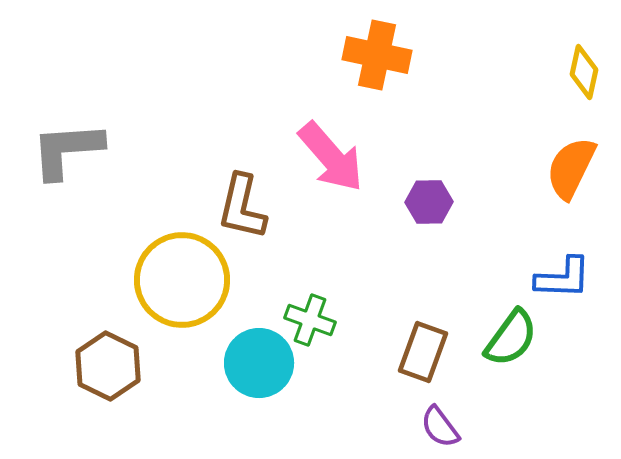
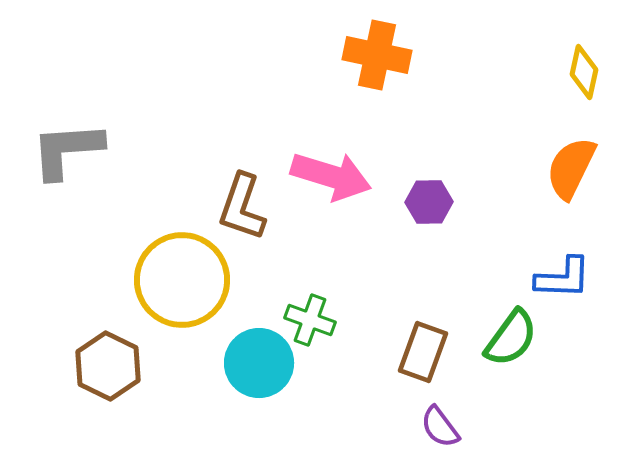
pink arrow: moved 19 px down; rotated 32 degrees counterclockwise
brown L-shape: rotated 6 degrees clockwise
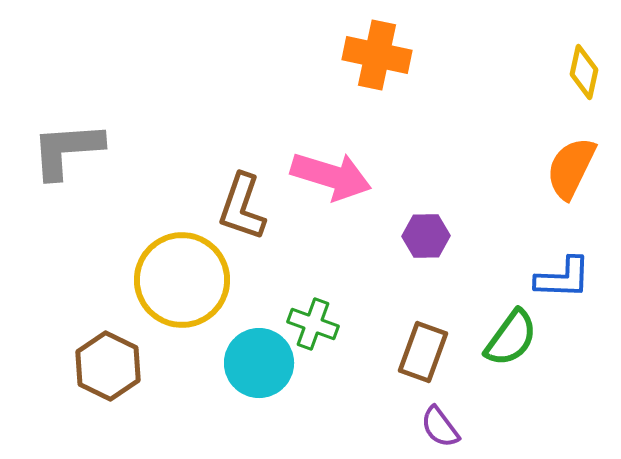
purple hexagon: moved 3 px left, 34 px down
green cross: moved 3 px right, 4 px down
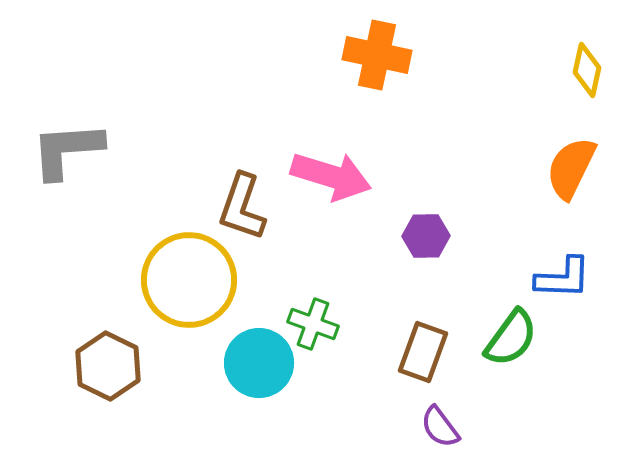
yellow diamond: moved 3 px right, 2 px up
yellow circle: moved 7 px right
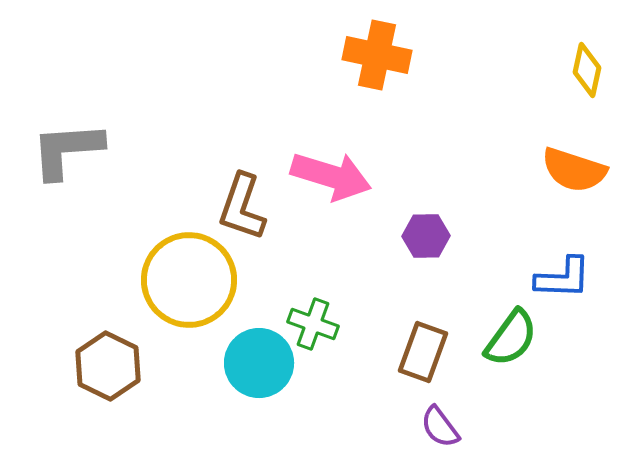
orange semicircle: moved 3 px right, 2 px down; rotated 98 degrees counterclockwise
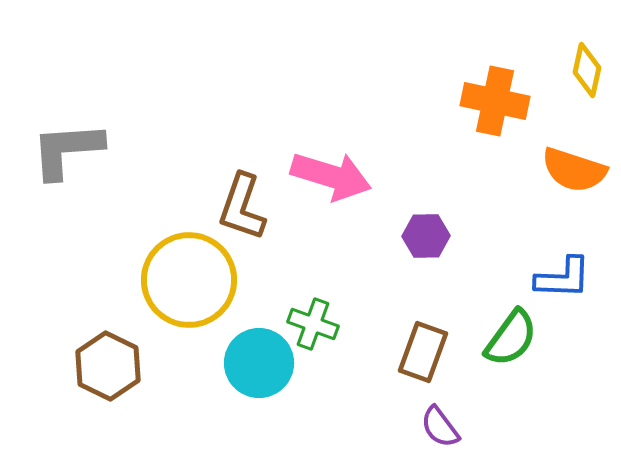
orange cross: moved 118 px right, 46 px down
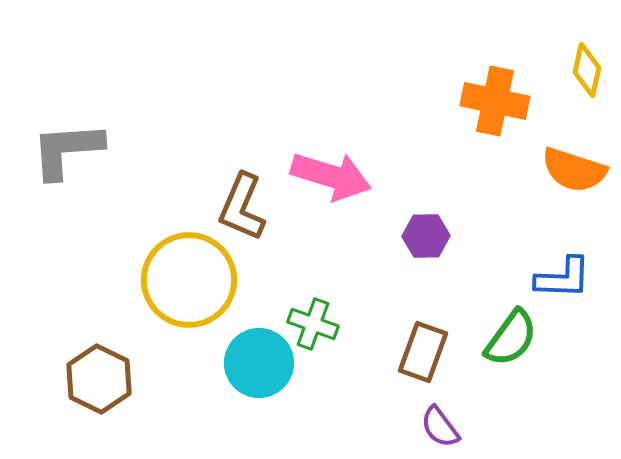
brown L-shape: rotated 4 degrees clockwise
brown hexagon: moved 9 px left, 13 px down
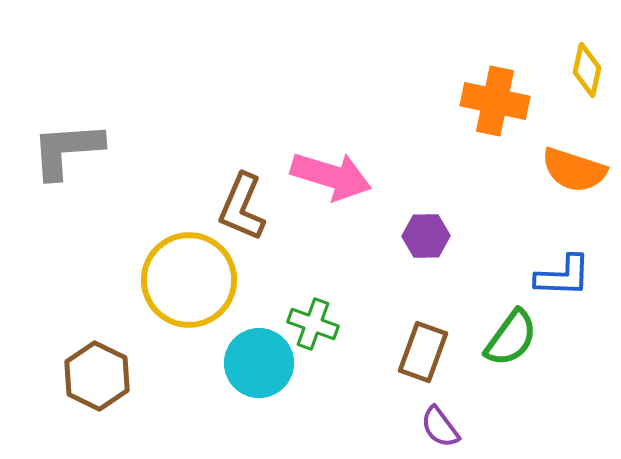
blue L-shape: moved 2 px up
brown hexagon: moved 2 px left, 3 px up
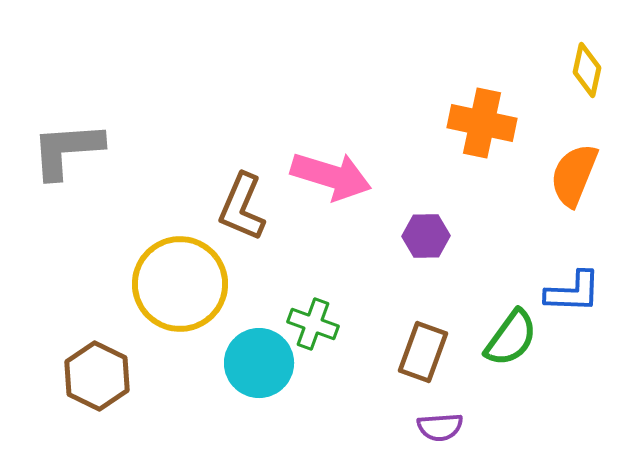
orange cross: moved 13 px left, 22 px down
orange semicircle: moved 5 px down; rotated 94 degrees clockwise
blue L-shape: moved 10 px right, 16 px down
yellow circle: moved 9 px left, 4 px down
purple semicircle: rotated 57 degrees counterclockwise
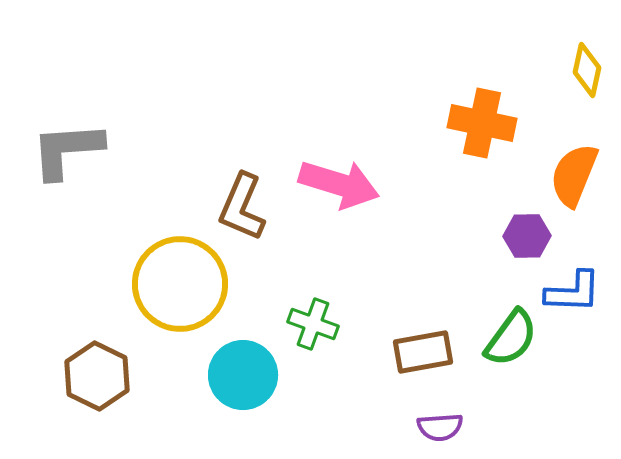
pink arrow: moved 8 px right, 8 px down
purple hexagon: moved 101 px right
brown rectangle: rotated 60 degrees clockwise
cyan circle: moved 16 px left, 12 px down
